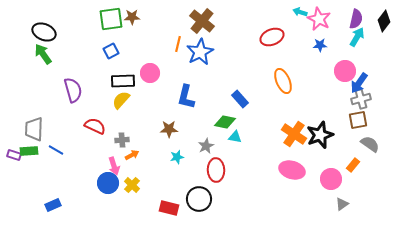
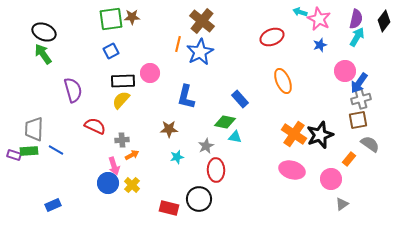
blue star at (320, 45): rotated 16 degrees counterclockwise
orange rectangle at (353, 165): moved 4 px left, 6 px up
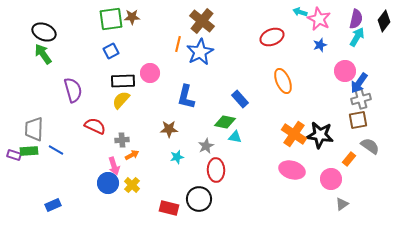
black star at (320, 135): rotated 28 degrees clockwise
gray semicircle at (370, 144): moved 2 px down
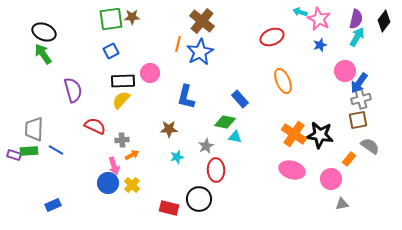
gray triangle at (342, 204): rotated 24 degrees clockwise
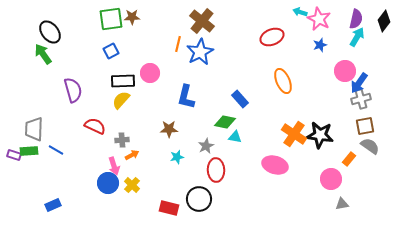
black ellipse at (44, 32): moved 6 px right; rotated 30 degrees clockwise
brown square at (358, 120): moved 7 px right, 6 px down
pink ellipse at (292, 170): moved 17 px left, 5 px up
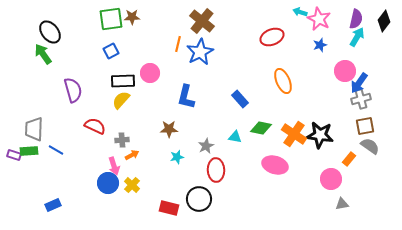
green diamond at (225, 122): moved 36 px right, 6 px down
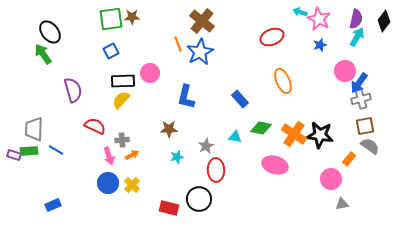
orange line at (178, 44): rotated 35 degrees counterclockwise
pink arrow at (114, 166): moved 5 px left, 10 px up
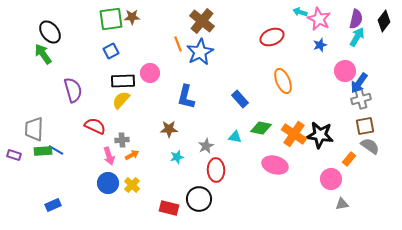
green rectangle at (29, 151): moved 14 px right
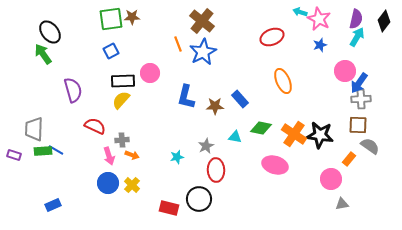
blue star at (200, 52): moved 3 px right
gray cross at (361, 99): rotated 12 degrees clockwise
brown square at (365, 126): moved 7 px left, 1 px up; rotated 12 degrees clockwise
brown star at (169, 129): moved 46 px right, 23 px up
orange arrow at (132, 155): rotated 48 degrees clockwise
